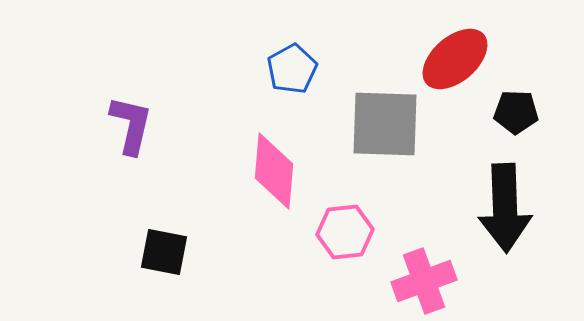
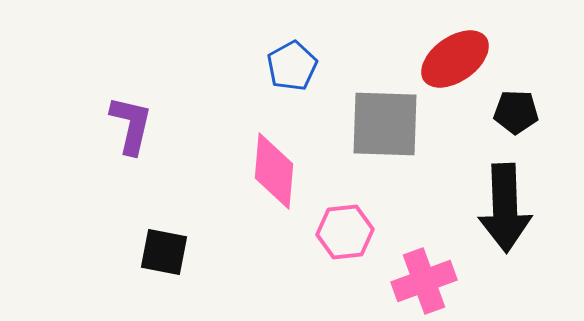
red ellipse: rotated 6 degrees clockwise
blue pentagon: moved 3 px up
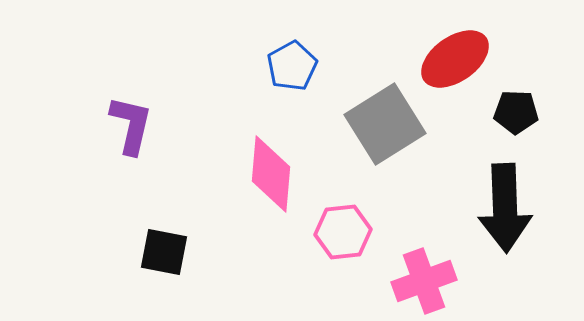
gray square: rotated 34 degrees counterclockwise
pink diamond: moved 3 px left, 3 px down
pink hexagon: moved 2 px left
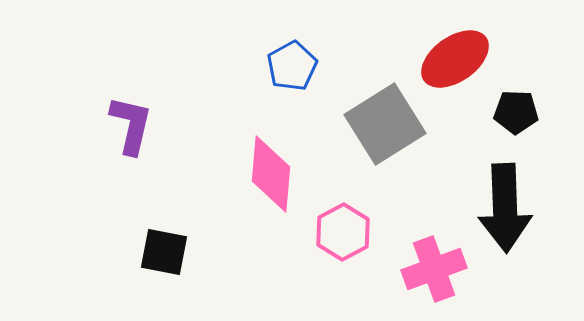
pink hexagon: rotated 22 degrees counterclockwise
pink cross: moved 10 px right, 12 px up
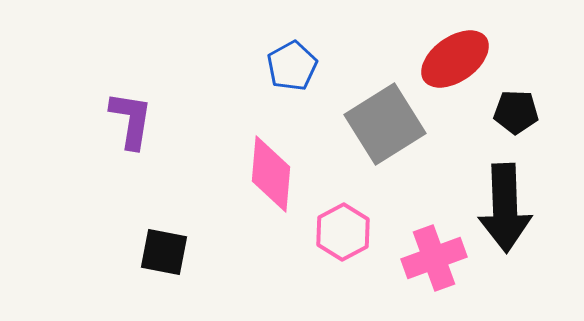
purple L-shape: moved 5 px up; rotated 4 degrees counterclockwise
pink cross: moved 11 px up
